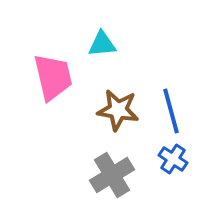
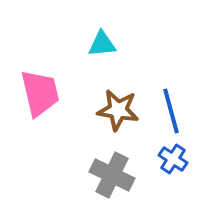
pink trapezoid: moved 13 px left, 16 px down
gray cross: rotated 33 degrees counterclockwise
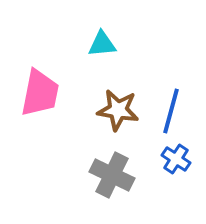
pink trapezoid: rotated 24 degrees clockwise
blue line: rotated 30 degrees clockwise
blue cross: moved 3 px right
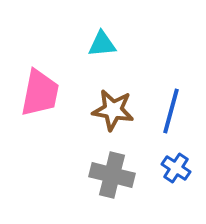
brown star: moved 5 px left
blue cross: moved 9 px down
gray cross: rotated 12 degrees counterclockwise
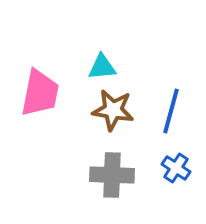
cyan triangle: moved 23 px down
gray cross: rotated 12 degrees counterclockwise
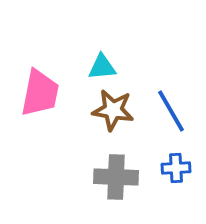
blue line: rotated 45 degrees counterclockwise
blue cross: rotated 36 degrees counterclockwise
gray cross: moved 4 px right, 2 px down
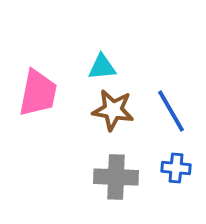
pink trapezoid: moved 2 px left
blue cross: rotated 8 degrees clockwise
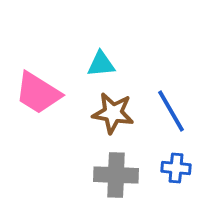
cyan triangle: moved 1 px left, 3 px up
pink trapezoid: rotated 111 degrees clockwise
brown star: moved 3 px down
gray cross: moved 2 px up
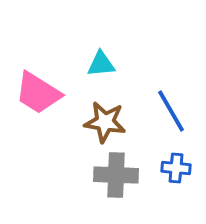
brown star: moved 8 px left, 9 px down
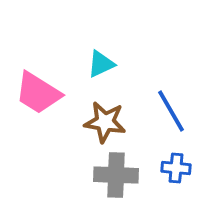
cyan triangle: rotated 20 degrees counterclockwise
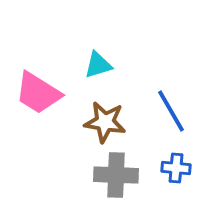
cyan triangle: moved 3 px left, 1 px down; rotated 8 degrees clockwise
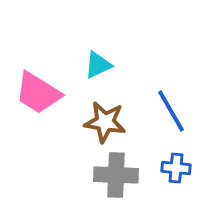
cyan triangle: rotated 8 degrees counterclockwise
